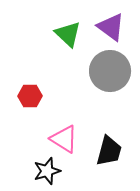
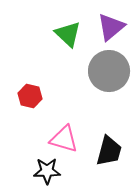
purple triangle: rotated 44 degrees clockwise
gray circle: moved 1 px left
red hexagon: rotated 15 degrees clockwise
pink triangle: rotated 16 degrees counterclockwise
black star: rotated 16 degrees clockwise
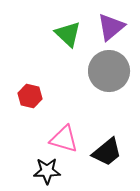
black trapezoid: moved 2 px left, 1 px down; rotated 36 degrees clockwise
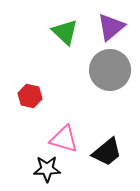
green triangle: moved 3 px left, 2 px up
gray circle: moved 1 px right, 1 px up
black star: moved 2 px up
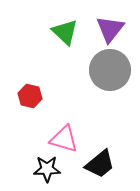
purple triangle: moved 1 px left, 2 px down; rotated 12 degrees counterclockwise
black trapezoid: moved 7 px left, 12 px down
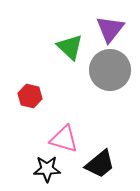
green triangle: moved 5 px right, 15 px down
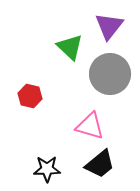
purple triangle: moved 1 px left, 3 px up
gray circle: moved 4 px down
pink triangle: moved 26 px right, 13 px up
